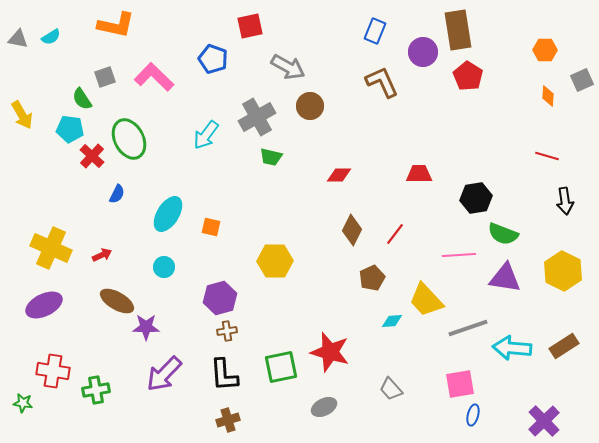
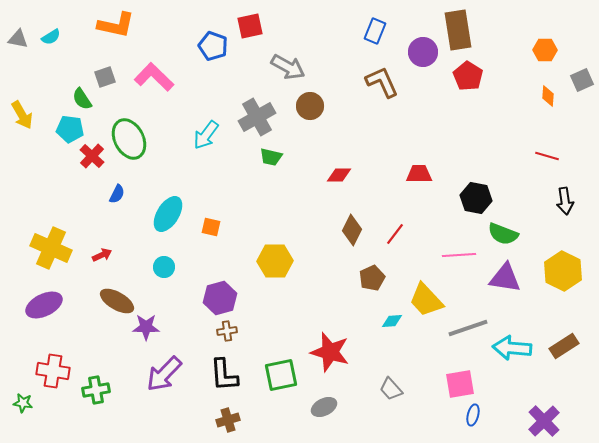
blue pentagon at (213, 59): moved 13 px up
black hexagon at (476, 198): rotated 20 degrees clockwise
green square at (281, 367): moved 8 px down
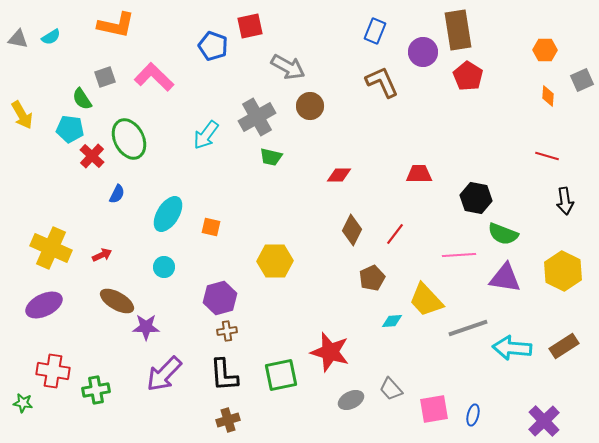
pink square at (460, 384): moved 26 px left, 25 px down
gray ellipse at (324, 407): moved 27 px right, 7 px up
